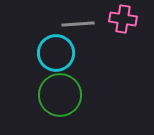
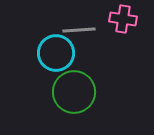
gray line: moved 1 px right, 6 px down
green circle: moved 14 px right, 3 px up
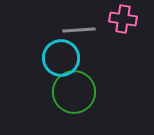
cyan circle: moved 5 px right, 5 px down
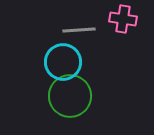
cyan circle: moved 2 px right, 4 px down
green circle: moved 4 px left, 4 px down
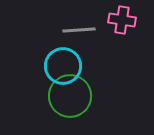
pink cross: moved 1 px left, 1 px down
cyan circle: moved 4 px down
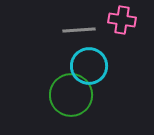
cyan circle: moved 26 px right
green circle: moved 1 px right, 1 px up
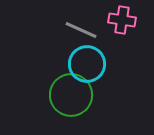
gray line: moved 2 px right; rotated 28 degrees clockwise
cyan circle: moved 2 px left, 2 px up
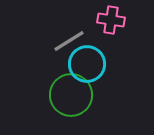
pink cross: moved 11 px left
gray line: moved 12 px left, 11 px down; rotated 56 degrees counterclockwise
